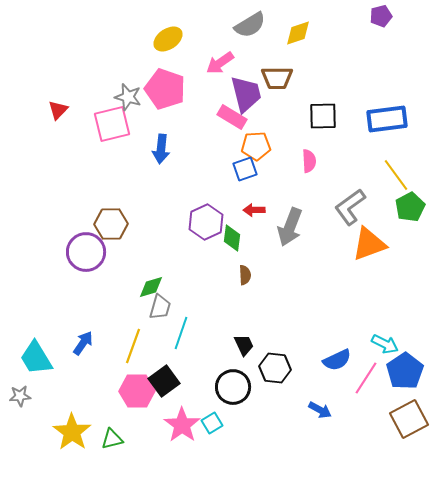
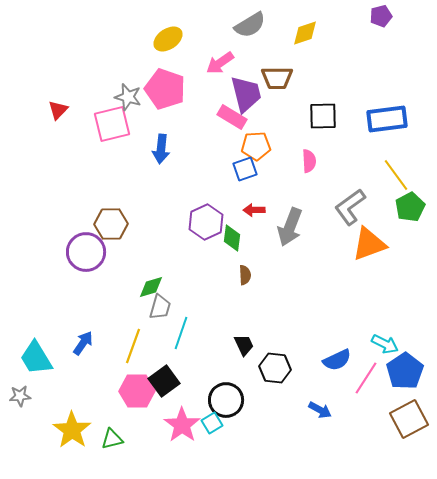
yellow diamond at (298, 33): moved 7 px right
black circle at (233, 387): moved 7 px left, 13 px down
yellow star at (72, 432): moved 2 px up
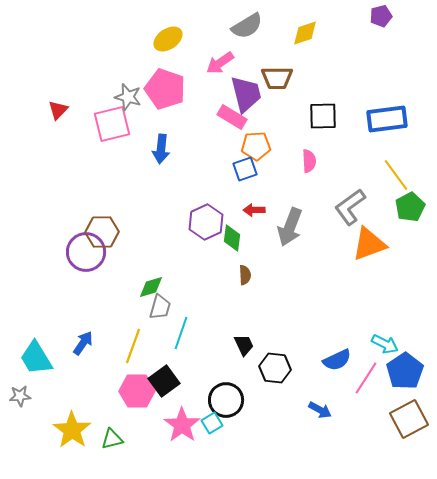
gray semicircle at (250, 25): moved 3 px left, 1 px down
brown hexagon at (111, 224): moved 9 px left, 8 px down
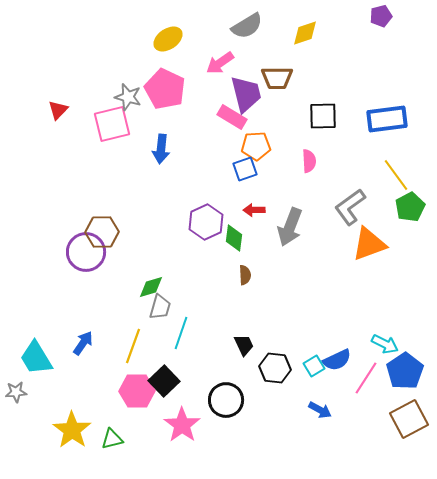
pink pentagon at (165, 89): rotated 6 degrees clockwise
green diamond at (232, 238): moved 2 px right
black square at (164, 381): rotated 8 degrees counterclockwise
gray star at (20, 396): moved 4 px left, 4 px up
cyan square at (212, 423): moved 102 px right, 57 px up
